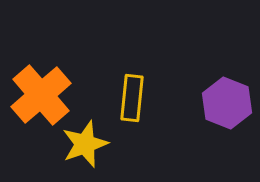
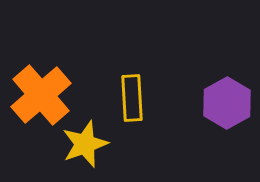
yellow rectangle: rotated 9 degrees counterclockwise
purple hexagon: rotated 9 degrees clockwise
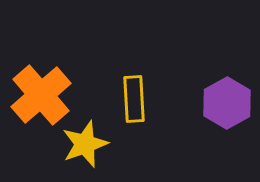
yellow rectangle: moved 2 px right, 1 px down
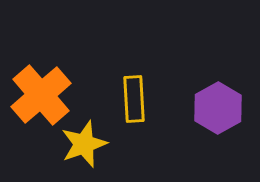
purple hexagon: moved 9 px left, 5 px down
yellow star: moved 1 px left
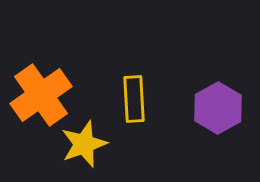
orange cross: rotated 6 degrees clockwise
